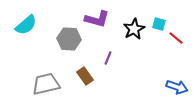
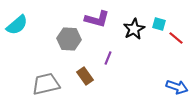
cyan semicircle: moved 9 px left
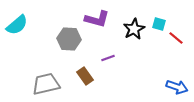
purple line: rotated 48 degrees clockwise
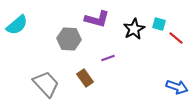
brown rectangle: moved 2 px down
gray trapezoid: rotated 60 degrees clockwise
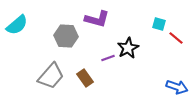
black star: moved 6 px left, 19 px down
gray hexagon: moved 3 px left, 3 px up
gray trapezoid: moved 5 px right, 8 px up; rotated 84 degrees clockwise
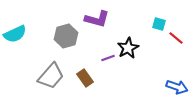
cyan semicircle: moved 2 px left, 9 px down; rotated 15 degrees clockwise
gray hexagon: rotated 20 degrees counterclockwise
